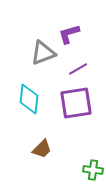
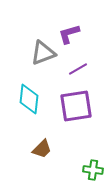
purple square: moved 3 px down
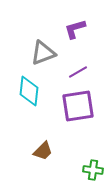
purple L-shape: moved 6 px right, 5 px up
purple line: moved 3 px down
cyan diamond: moved 8 px up
purple square: moved 2 px right
brown trapezoid: moved 1 px right, 2 px down
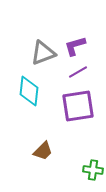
purple L-shape: moved 17 px down
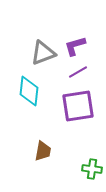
brown trapezoid: rotated 35 degrees counterclockwise
green cross: moved 1 px left, 1 px up
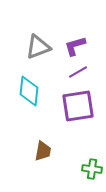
gray triangle: moved 5 px left, 6 px up
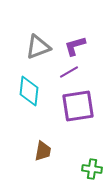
purple line: moved 9 px left
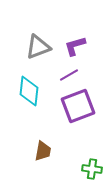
purple line: moved 3 px down
purple square: rotated 12 degrees counterclockwise
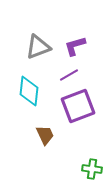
brown trapezoid: moved 2 px right, 16 px up; rotated 35 degrees counterclockwise
